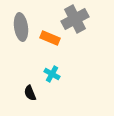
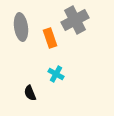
gray cross: moved 1 px down
orange rectangle: rotated 48 degrees clockwise
cyan cross: moved 4 px right
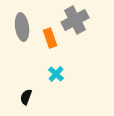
gray ellipse: moved 1 px right
cyan cross: rotated 14 degrees clockwise
black semicircle: moved 4 px left, 4 px down; rotated 42 degrees clockwise
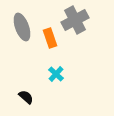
gray ellipse: rotated 12 degrees counterclockwise
black semicircle: rotated 112 degrees clockwise
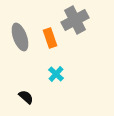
gray ellipse: moved 2 px left, 10 px down
